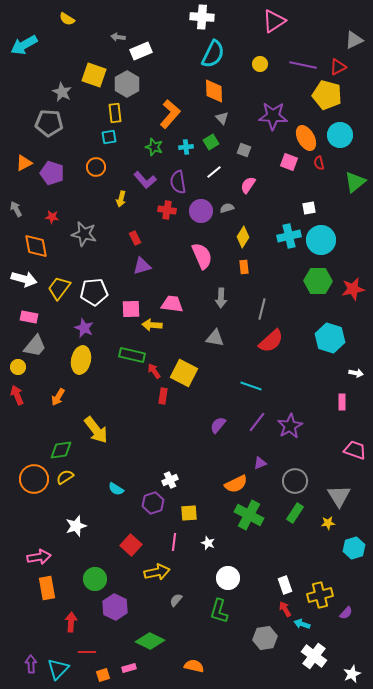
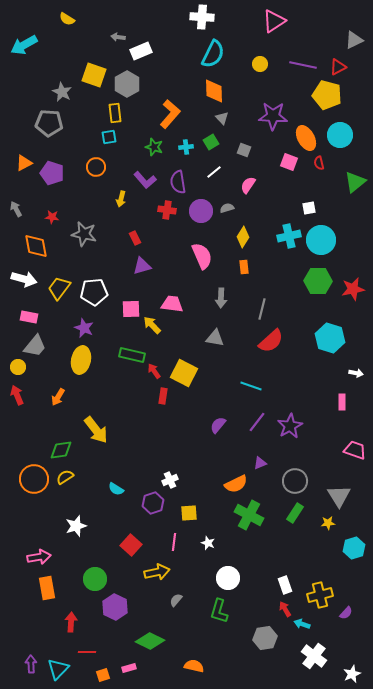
yellow arrow at (152, 325): rotated 42 degrees clockwise
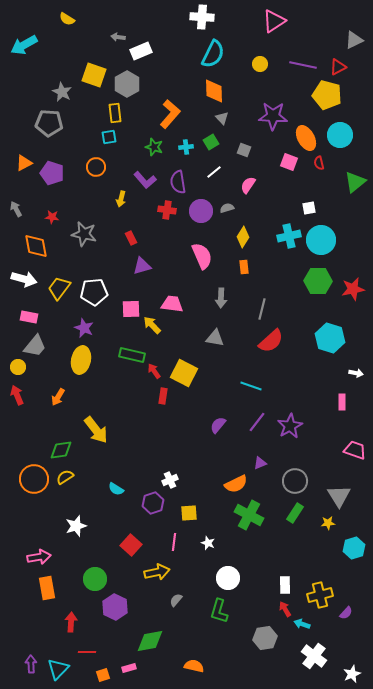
red rectangle at (135, 238): moved 4 px left
white rectangle at (285, 585): rotated 18 degrees clockwise
green diamond at (150, 641): rotated 36 degrees counterclockwise
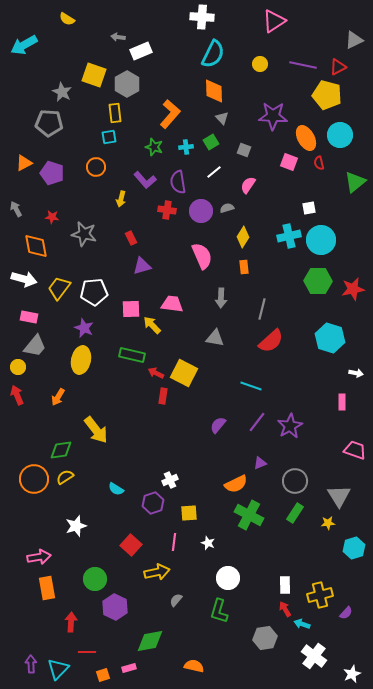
red arrow at (154, 371): moved 2 px right, 2 px down; rotated 28 degrees counterclockwise
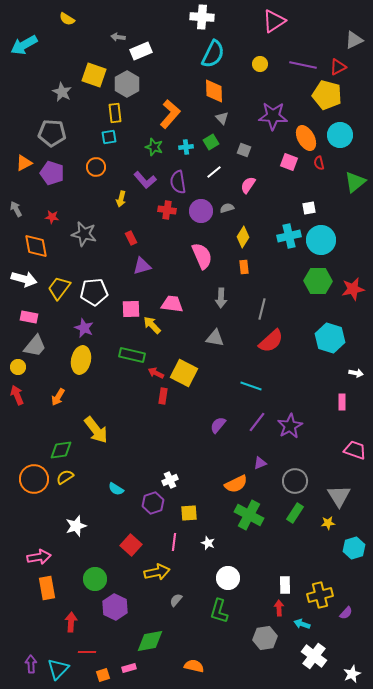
gray pentagon at (49, 123): moved 3 px right, 10 px down
red arrow at (285, 609): moved 6 px left, 1 px up; rotated 28 degrees clockwise
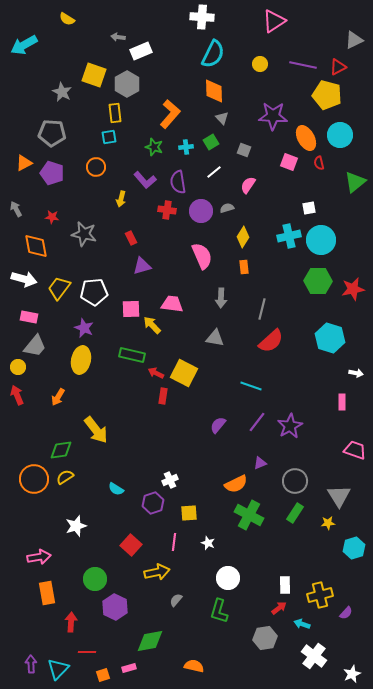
orange rectangle at (47, 588): moved 5 px down
red arrow at (279, 608): rotated 56 degrees clockwise
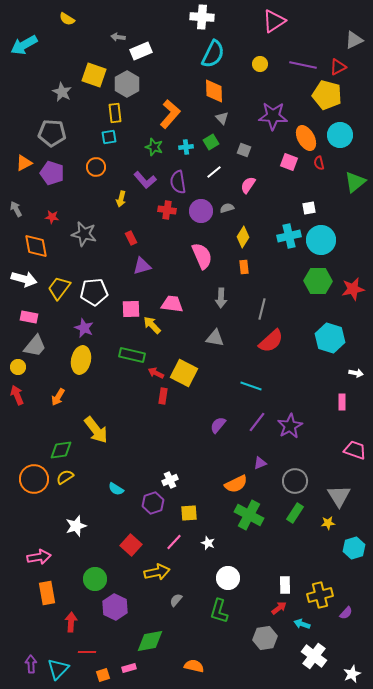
pink line at (174, 542): rotated 36 degrees clockwise
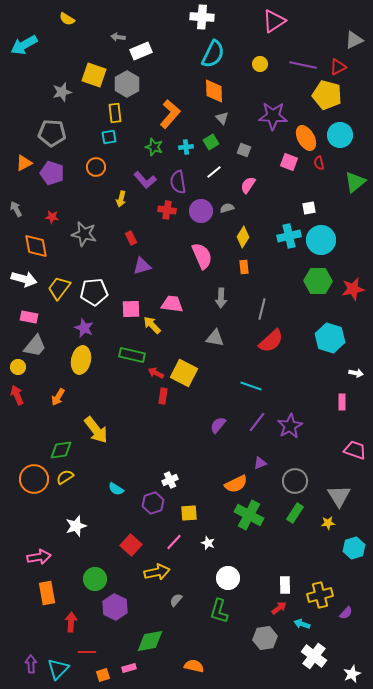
gray star at (62, 92): rotated 30 degrees clockwise
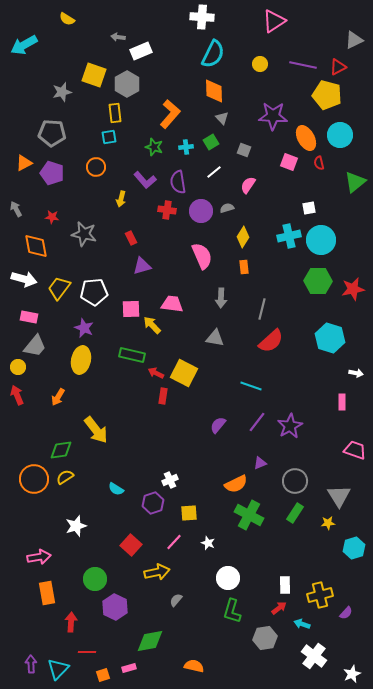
green L-shape at (219, 611): moved 13 px right
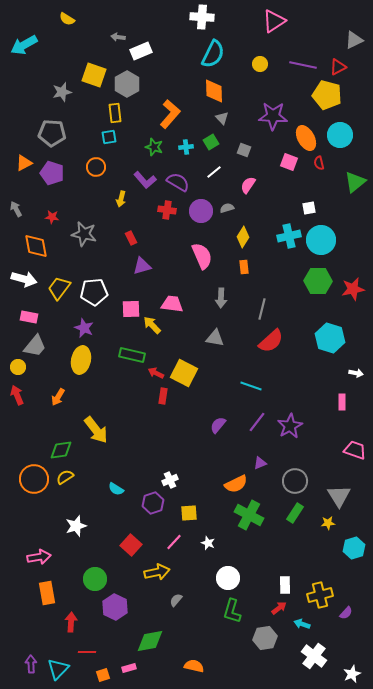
purple semicircle at (178, 182): rotated 130 degrees clockwise
